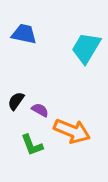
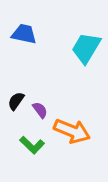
purple semicircle: rotated 24 degrees clockwise
green L-shape: rotated 25 degrees counterclockwise
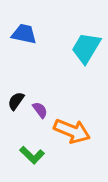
green L-shape: moved 10 px down
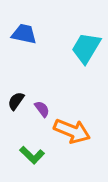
purple semicircle: moved 2 px right, 1 px up
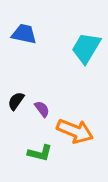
orange arrow: moved 3 px right
green L-shape: moved 8 px right, 2 px up; rotated 30 degrees counterclockwise
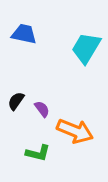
green L-shape: moved 2 px left
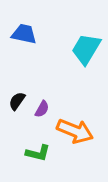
cyan trapezoid: moved 1 px down
black semicircle: moved 1 px right
purple semicircle: rotated 66 degrees clockwise
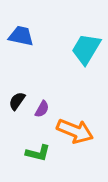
blue trapezoid: moved 3 px left, 2 px down
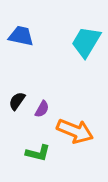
cyan trapezoid: moved 7 px up
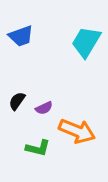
blue trapezoid: rotated 148 degrees clockwise
purple semicircle: moved 2 px right, 1 px up; rotated 36 degrees clockwise
orange arrow: moved 2 px right
green L-shape: moved 5 px up
